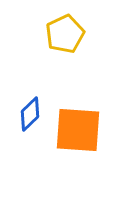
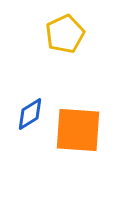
blue diamond: rotated 12 degrees clockwise
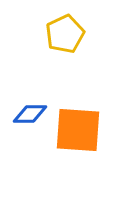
blue diamond: rotated 32 degrees clockwise
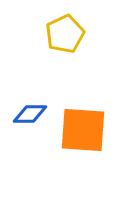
orange square: moved 5 px right
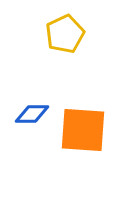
blue diamond: moved 2 px right
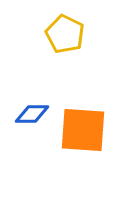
yellow pentagon: rotated 21 degrees counterclockwise
